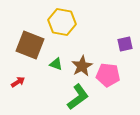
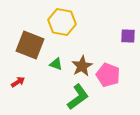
purple square: moved 3 px right, 8 px up; rotated 14 degrees clockwise
pink pentagon: rotated 15 degrees clockwise
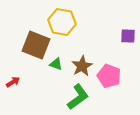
brown square: moved 6 px right
pink pentagon: moved 1 px right, 1 px down
red arrow: moved 5 px left
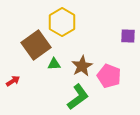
yellow hexagon: rotated 20 degrees clockwise
brown square: rotated 32 degrees clockwise
green triangle: moved 2 px left; rotated 24 degrees counterclockwise
red arrow: moved 1 px up
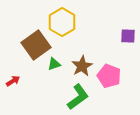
green triangle: rotated 16 degrees counterclockwise
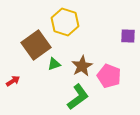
yellow hexagon: moved 3 px right; rotated 12 degrees counterclockwise
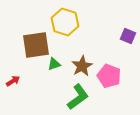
purple square: rotated 21 degrees clockwise
brown square: rotated 28 degrees clockwise
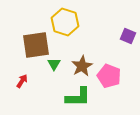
green triangle: rotated 40 degrees counterclockwise
red arrow: moved 9 px right; rotated 24 degrees counterclockwise
green L-shape: rotated 36 degrees clockwise
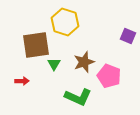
brown star: moved 2 px right, 4 px up; rotated 10 degrees clockwise
red arrow: rotated 56 degrees clockwise
green L-shape: rotated 24 degrees clockwise
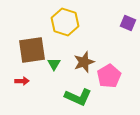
purple square: moved 13 px up
brown square: moved 4 px left, 5 px down
pink pentagon: rotated 20 degrees clockwise
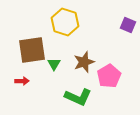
purple square: moved 2 px down
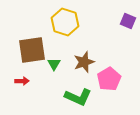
purple square: moved 4 px up
pink pentagon: moved 3 px down
